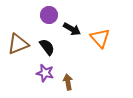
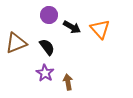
black arrow: moved 2 px up
orange triangle: moved 9 px up
brown triangle: moved 2 px left, 1 px up
purple star: rotated 18 degrees clockwise
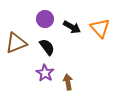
purple circle: moved 4 px left, 4 px down
orange triangle: moved 1 px up
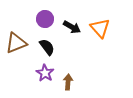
brown arrow: rotated 14 degrees clockwise
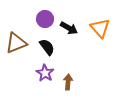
black arrow: moved 3 px left, 1 px down
